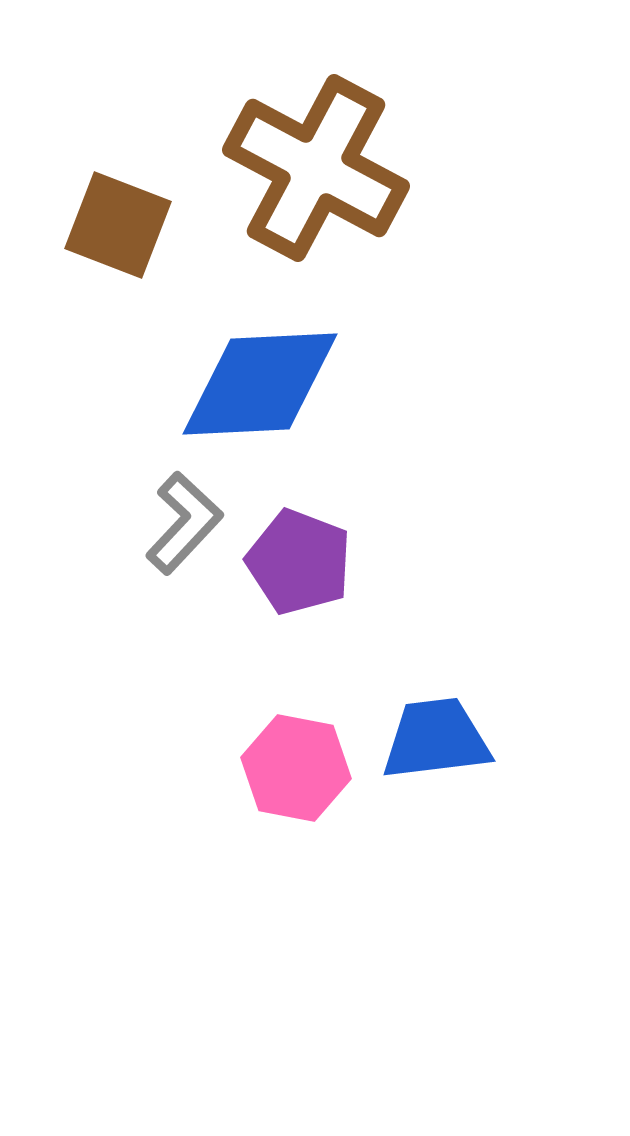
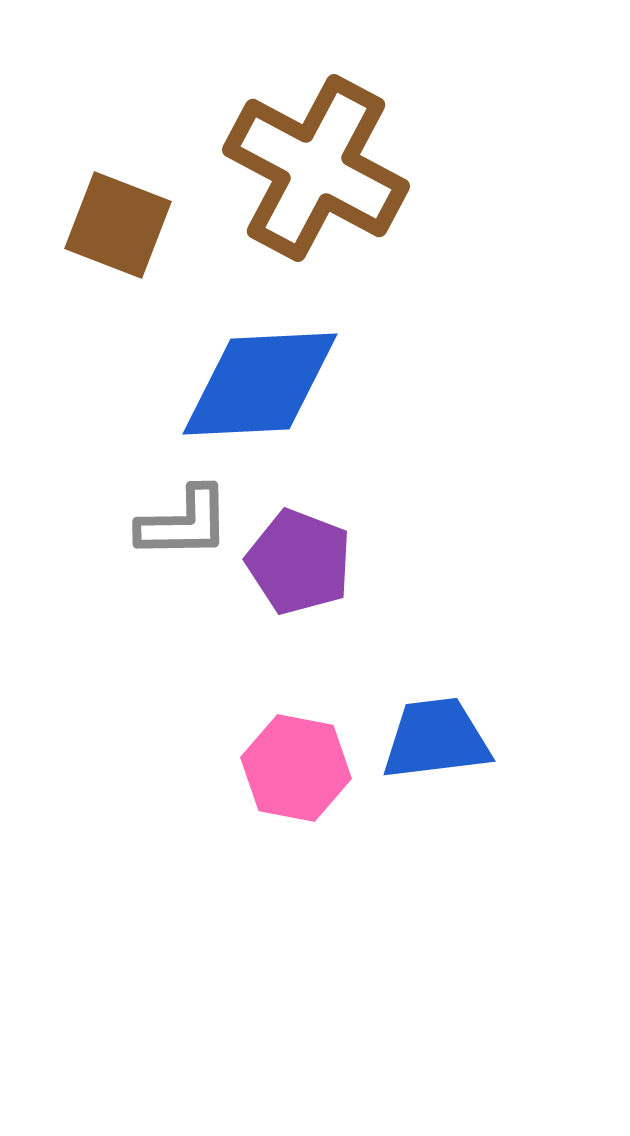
gray L-shape: rotated 46 degrees clockwise
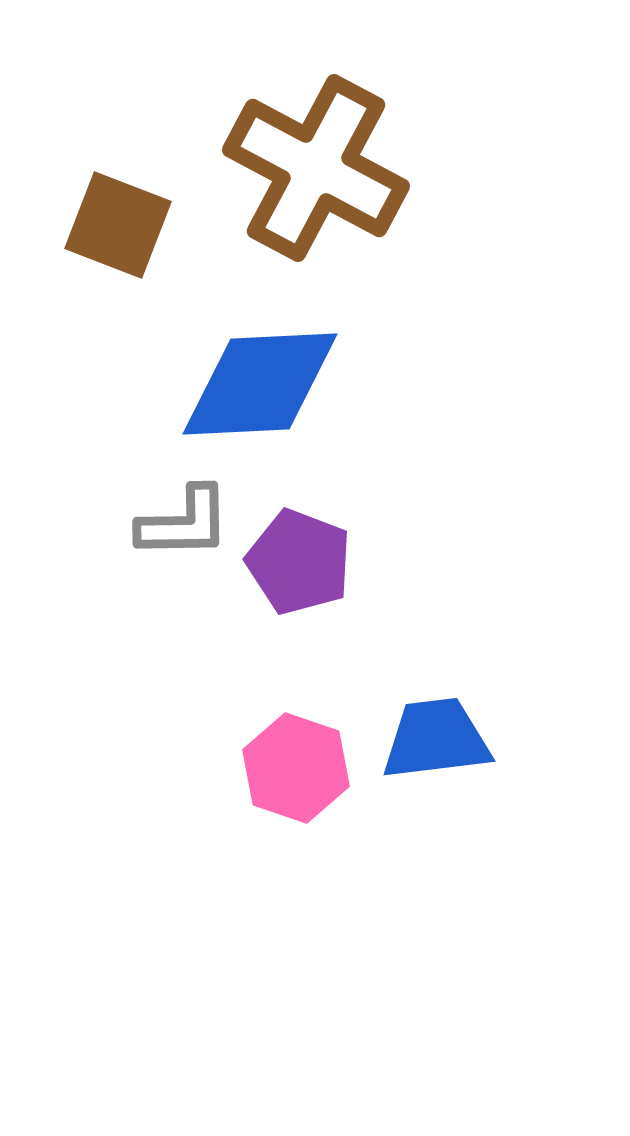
pink hexagon: rotated 8 degrees clockwise
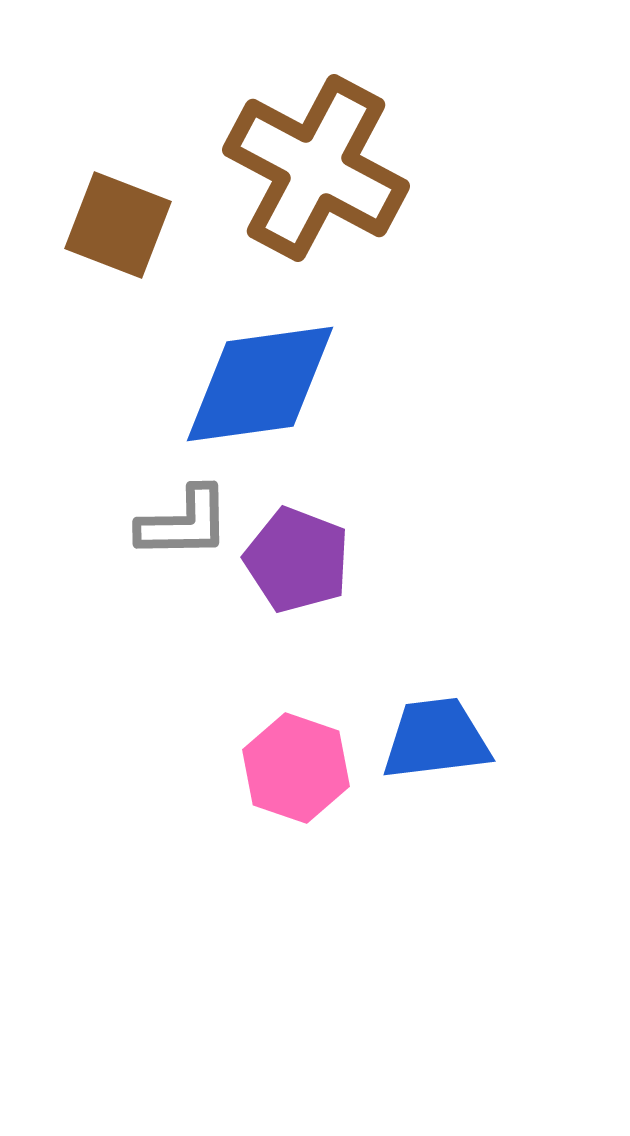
blue diamond: rotated 5 degrees counterclockwise
purple pentagon: moved 2 px left, 2 px up
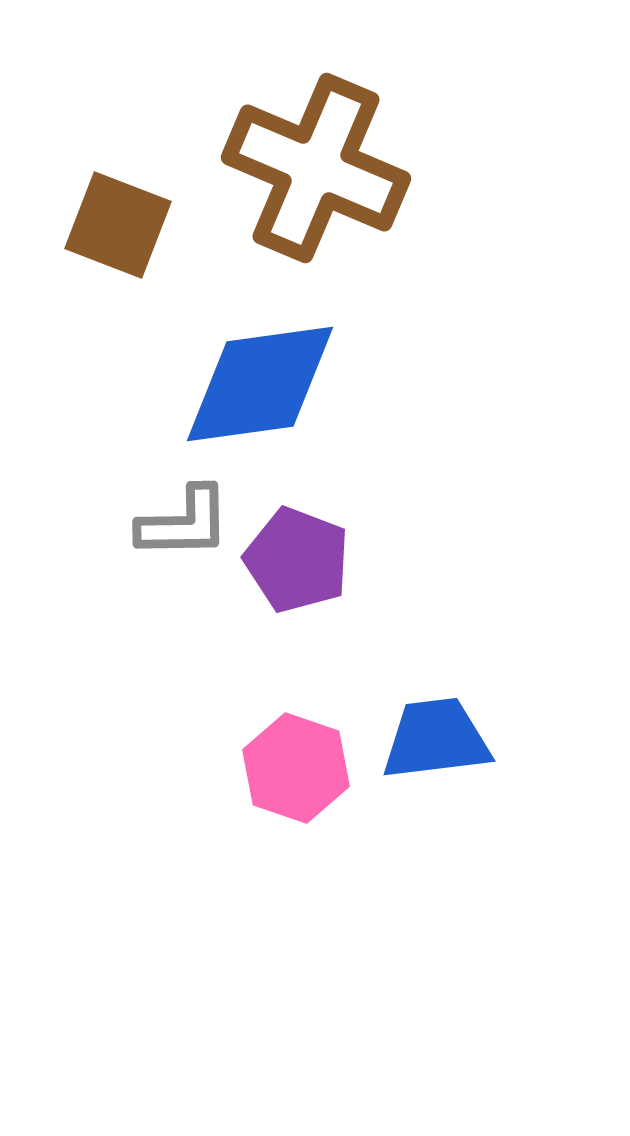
brown cross: rotated 5 degrees counterclockwise
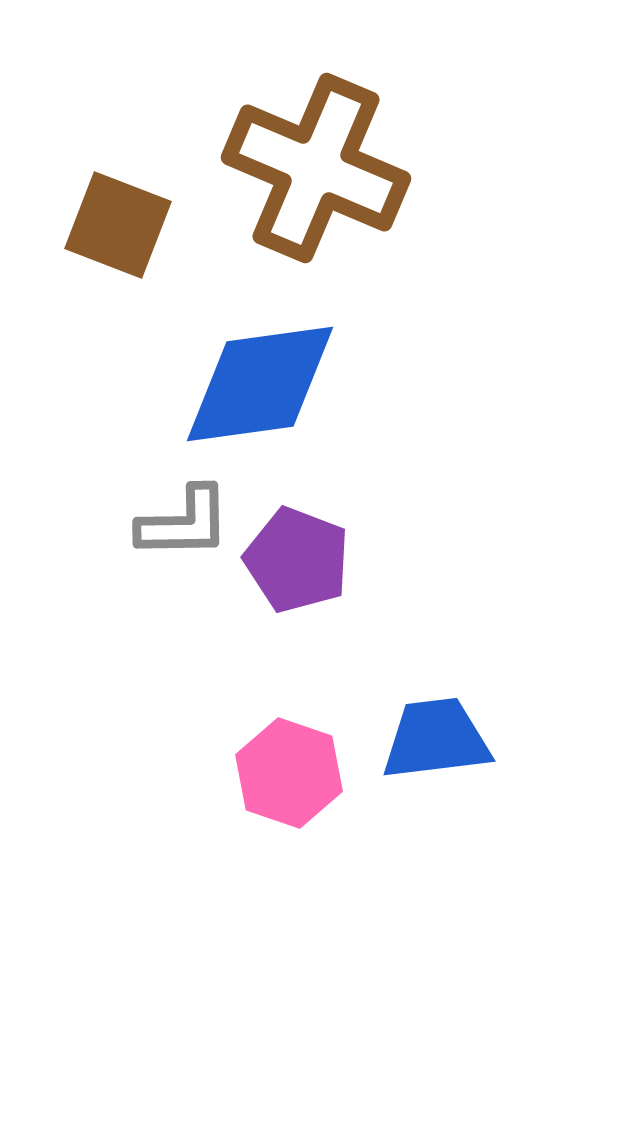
pink hexagon: moved 7 px left, 5 px down
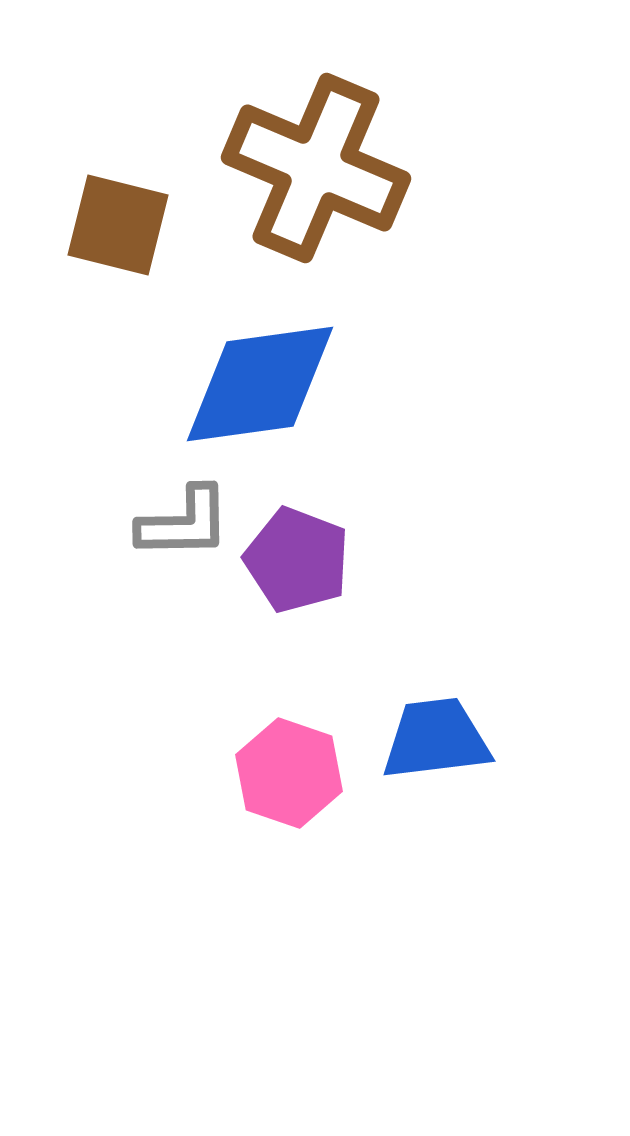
brown square: rotated 7 degrees counterclockwise
